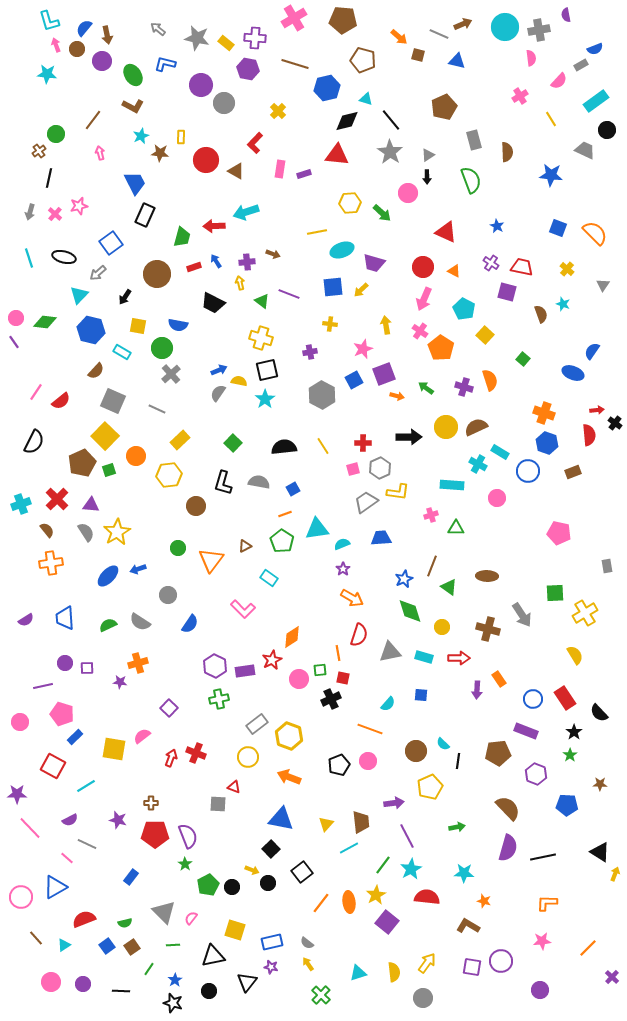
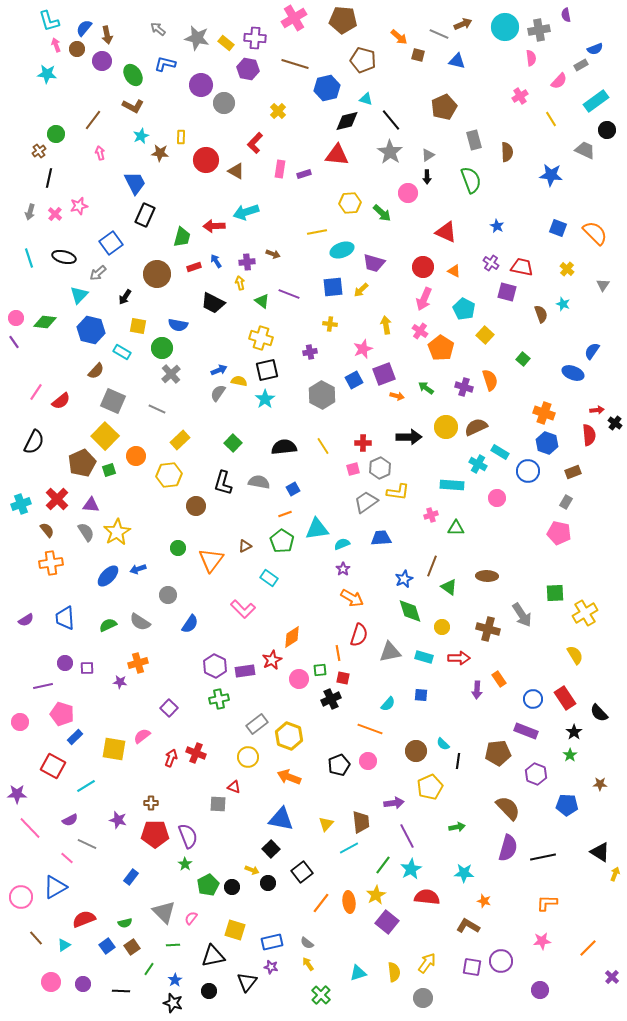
gray rectangle at (607, 566): moved 41 px left, 64 px up; rotated 40 degrees clockwise
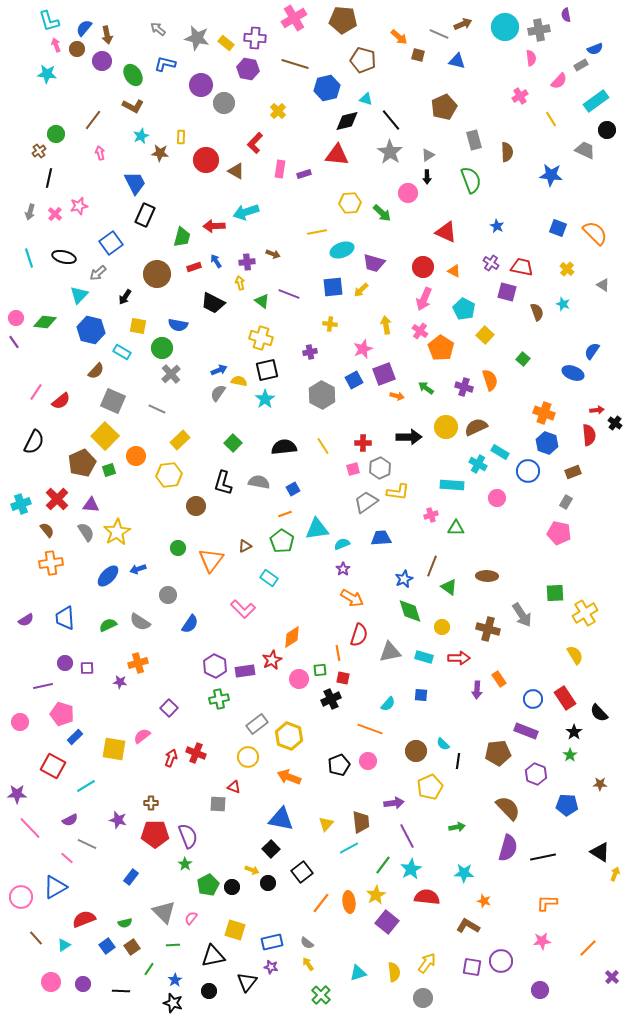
gray triangle at (603, 285): rotated 32 degrees counterclockwise
brown semicircle at (541, 314): moved 4 px left, 2 px up
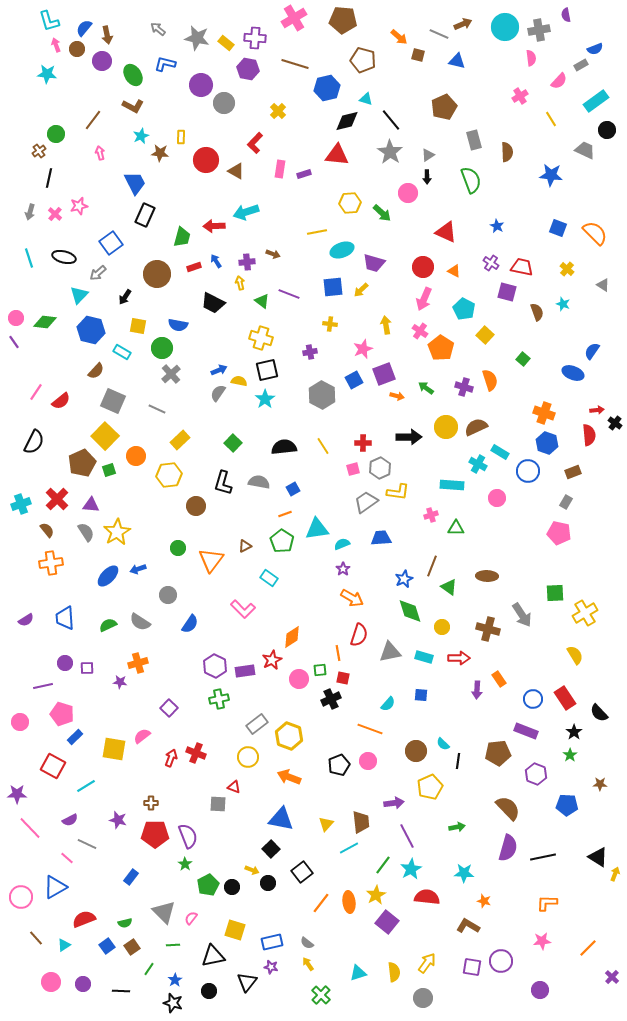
black triangle at (600, 852): moved 2 px left, 5 px down
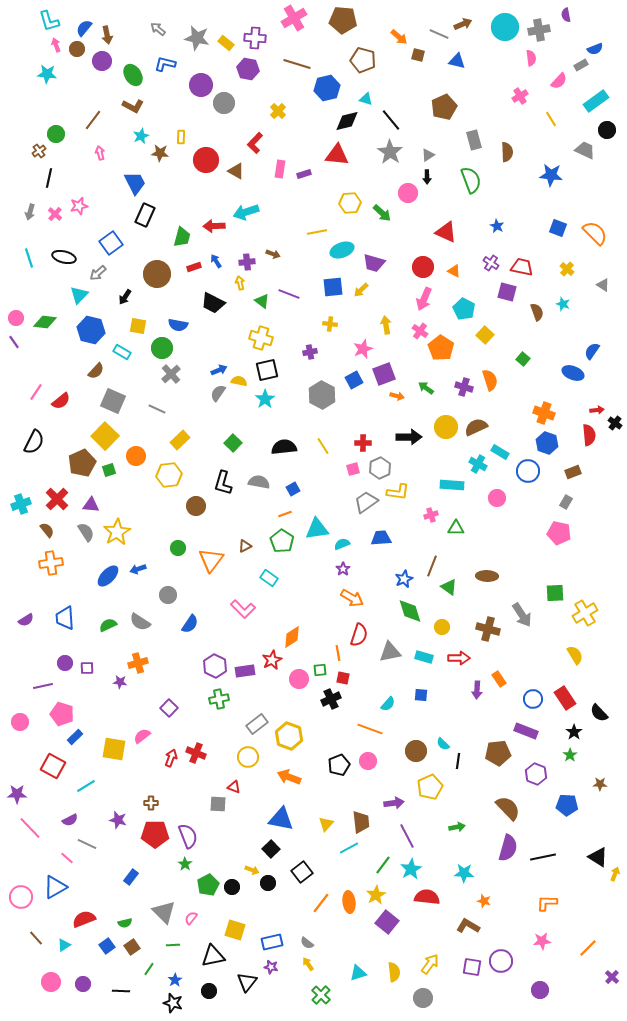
brown line at (295, 64): moved 2 px right
yellow arrow at (427, 963): moved 3 px right, 1 px down
